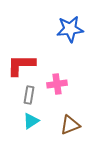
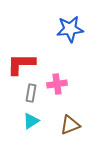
red L-shape: moved 1 px up
gray rectangle: moved 2 px right, 2 px up
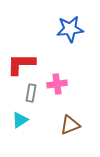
cyan triangle: moved 11 px left, 1 px up
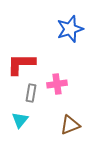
blue star: rotated 12 degrees counterclockwise
cyan triangle: rotated 18 degrees counterclockwise
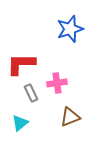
pink cross: moved 1 px up
gray rectangle: rotated 36 degrees counterclockwise
cyan triangle: moved 3 px down; rotated 12 degrees clockwise
brown triangle: moved 8 px up
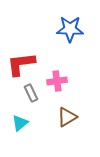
blue star: rotated 20 degrees clockwise
red L-shape: rotated 8 degrees counterclockwise
pink cross: moved 2 px up
brown triangle: moved 3 px left; rotated 10 degrees counterclockwise
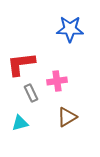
cyan triangle: rotated 24 degrees clockwise
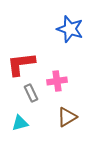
blue star: rotated 16 degrees clockwise
